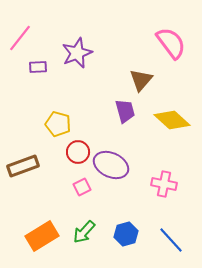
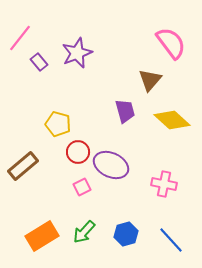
purple rectangle: moved 1 px right, 5 px up; rotated 54 degrees clockwise
brown triangle: moved 9 px right
brown rectangle: rotated 20 degrees counterclockwise
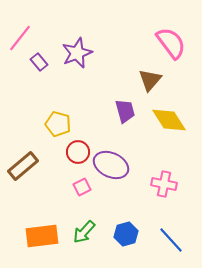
yellow diamond: moved 3 px left; rotated 15 degrees clockwise
orange rectangle: rotated 24 degrees clockwise
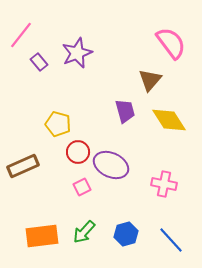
pink line: moved 1 px right, 3 px up
brown rectangle: rotated 16 degrees clockwise
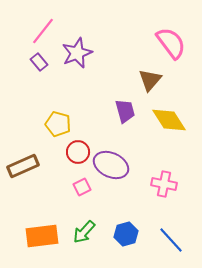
pink line: moved 22 px right, 4 px up
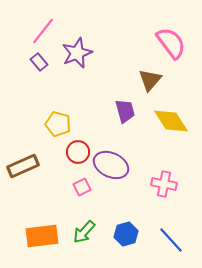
yellow diamond: moved 2 px right, 1 px down
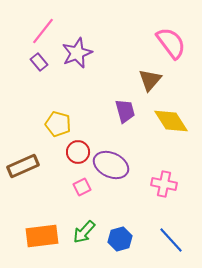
blue hexagon: moved 6 px left, 5 px down
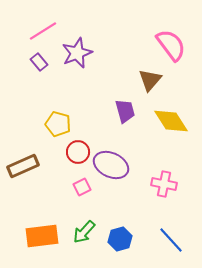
pink line: rotated 20 degrees clockwise
pink semicircle: moved 2 px down
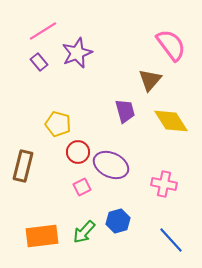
brown rectangle: rotated 52 degrees counterclockwise
blue hexagon: moved 2 px left, 18 px up
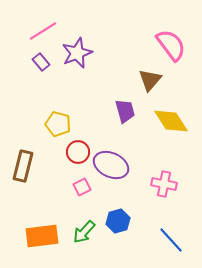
purple rectangle: moved 2 px right
